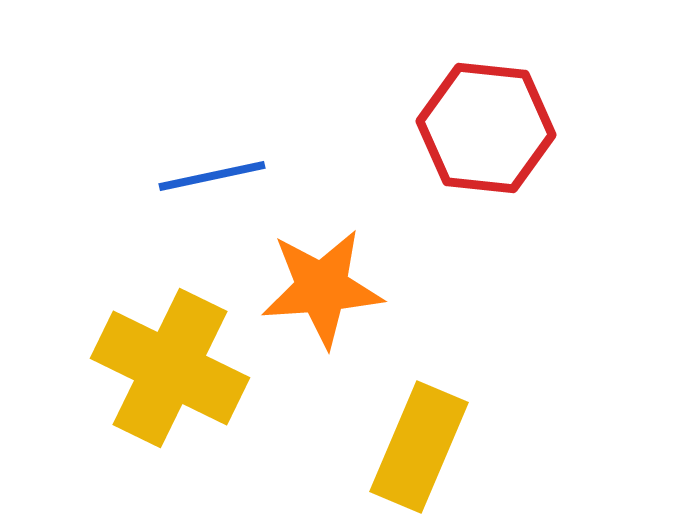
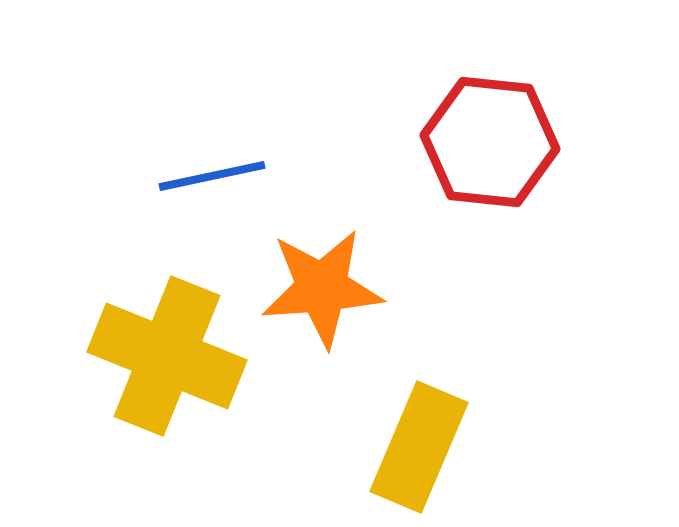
red hexagon: moved 4 px right, 14 px down
yellow cross: moved 3 px left, 12 px up; rotated 4 degrees counterclockwise
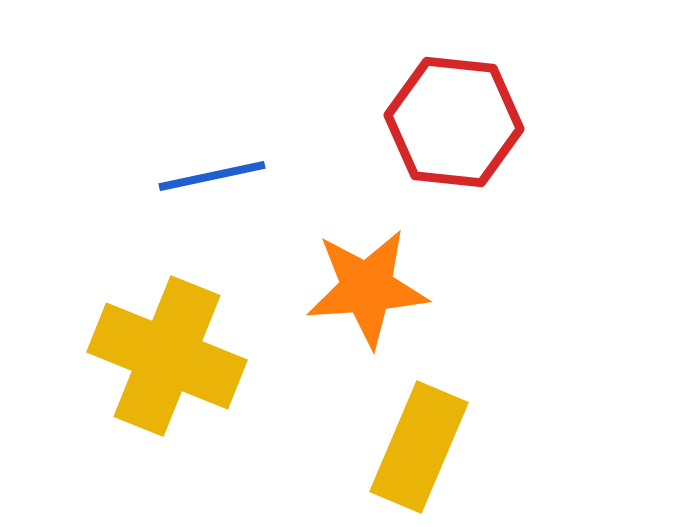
red hexagon: moved 36 px left, 20 px up
orange star: moved 45 px right
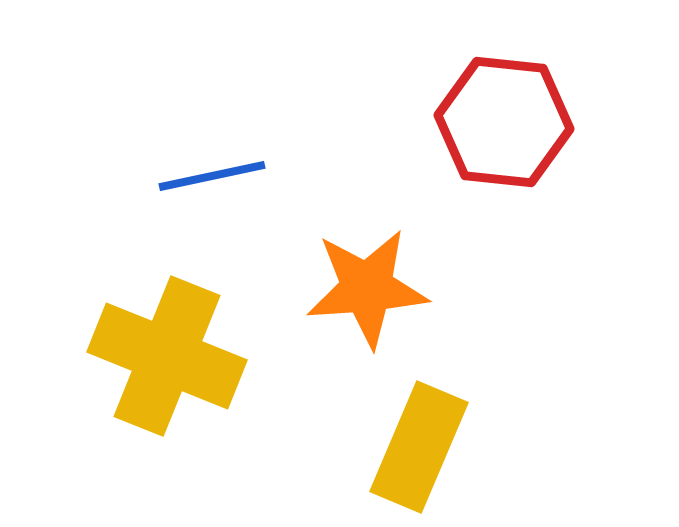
red hexagon: moved 50 px right
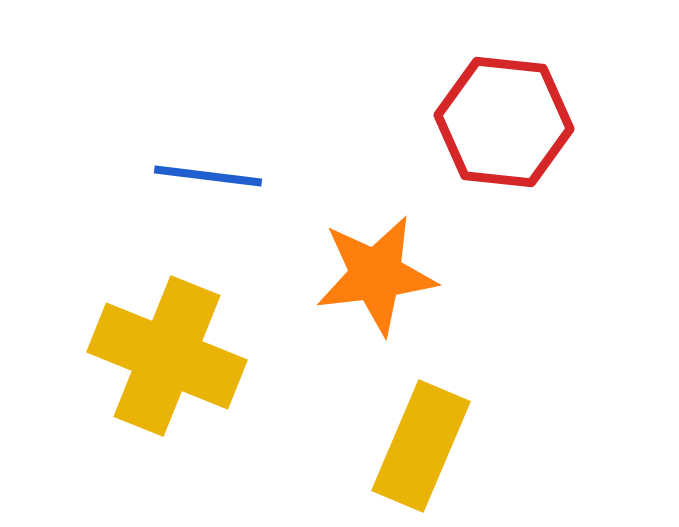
blue line: moved 4 px left; rotated 19 degrees clockwise
orange star: moved 9 px right, 13 px up; rotated 3 degrees counterclockwise
yellow rectangle: moved 2 px right, 1 px up
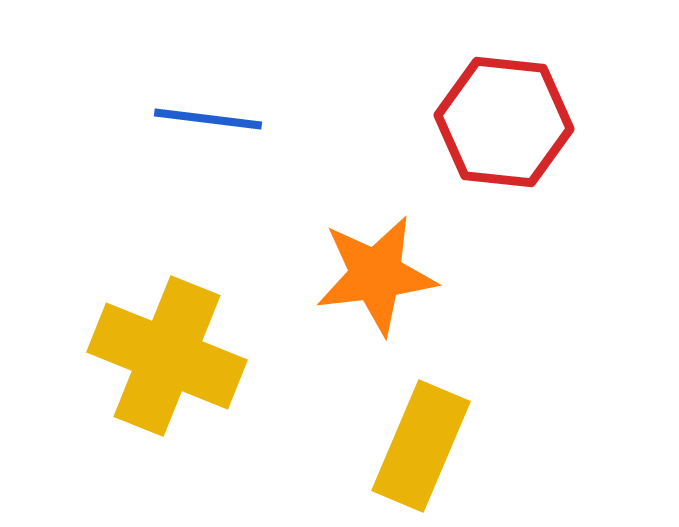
blue line: moved 57 px up
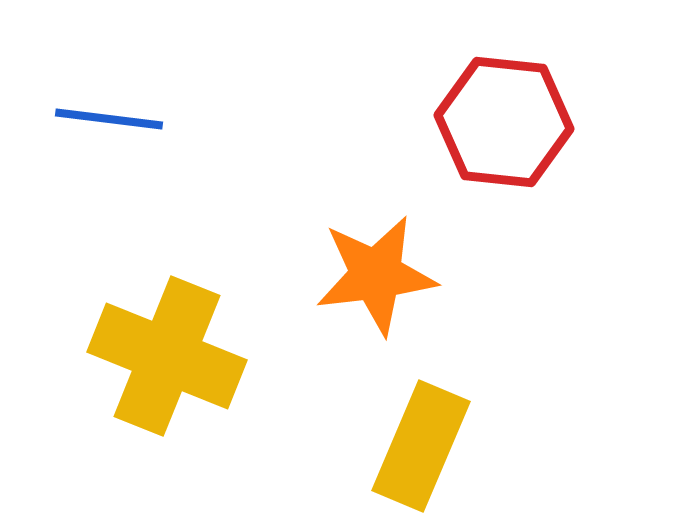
blue line: moved 99 px left
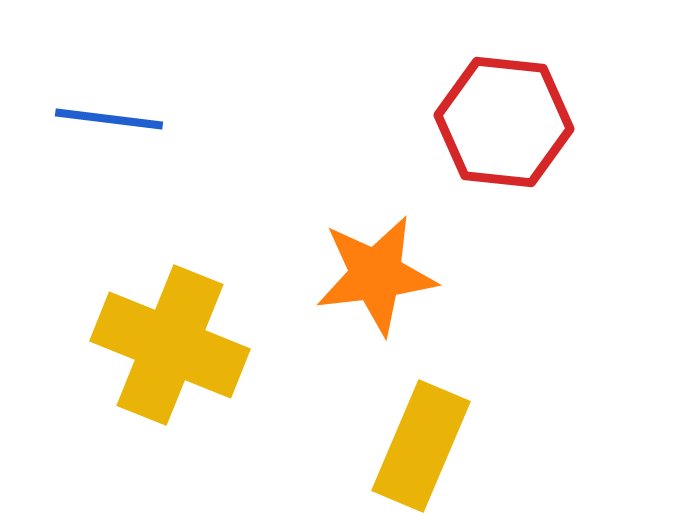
yellow cross: moved 3 px right, 11 px up
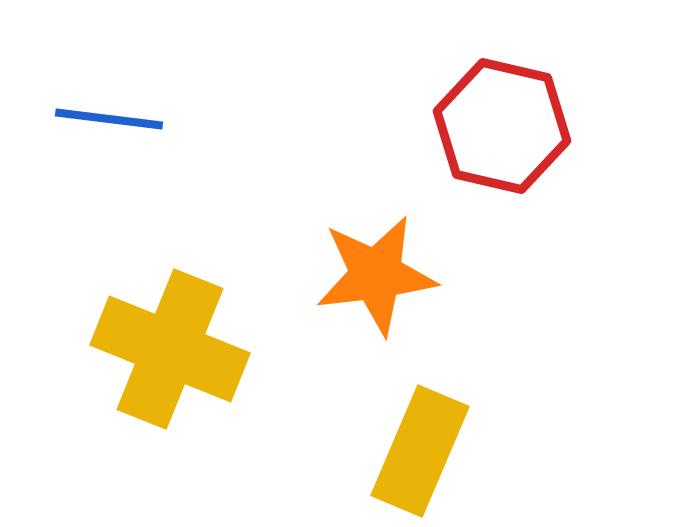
red hexagon: moved 2 px left, 4 px down; rotated 7 degrees clockwise
yellow cross: moved 4 px down
yellow rectangle: moved 1 px left, 5 px down
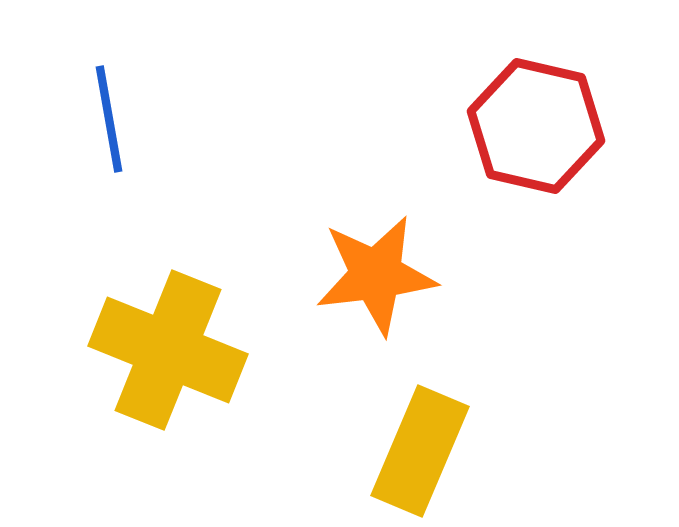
blue line: rotated 73 degrees clockwise
red hexagon: moved 34 px right
yellow cross: moved 2 px left, 1 px down
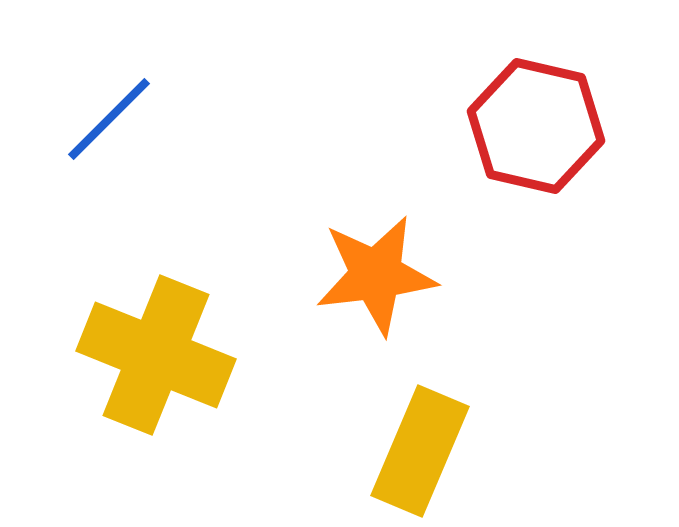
blue line: rotated 55 degrees clockwise
yellow cross: moved 12 px left, 5 px down
